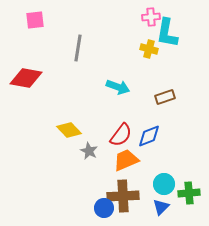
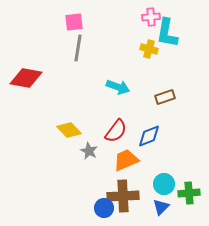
pink square: moved 39 px right, 2 px down
red semicircle: moved 5 px left, 4 px up
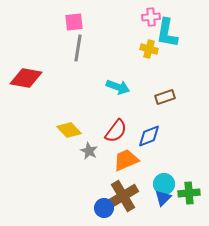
brown cross: rotated 28 degrees counterclockwise
blue triangle: moved 2 px right, 9 px up
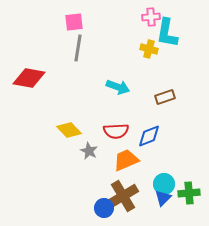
red diamond: moved 3 px right
red semicircle: rotated 50 degrees clockwise
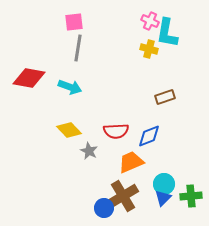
pink cross: moved 1 px left, 4 px down; rotated 30 degrees clockwise
cyan arrow: moved 48 px left
orange trapezoid: moved 5 px right, 2 px down
green cross: moved 2 px right, 3 px down
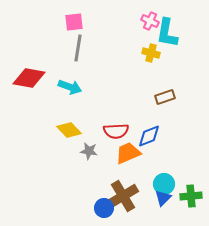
yellow cross: moved 2 px right, 4 px down
gray star: rotated 18 degrees counterclockwise
orange trapezoid: moved 3 px left, 9 px up
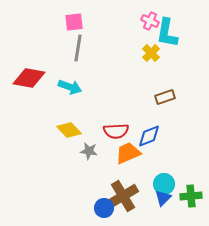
yellow cross: rotated 30 degrees clockwise
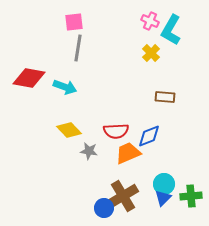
cyan L-shape: moved 4 px right, 3 px up; rotated 20 degrees clockwise
cyan arrow: moved 5 px left
brown rectangle: rotated 24 degrees clockwise
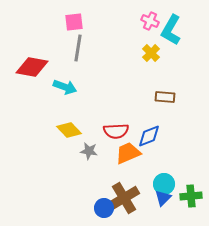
red diamond: moved 3 px right, 11 px up
brown cross: moved 1 px right, 2 px down
